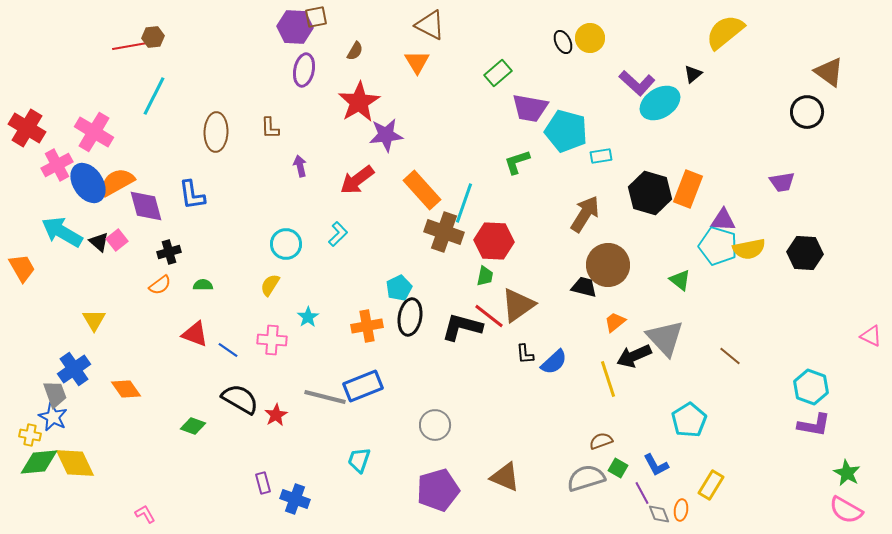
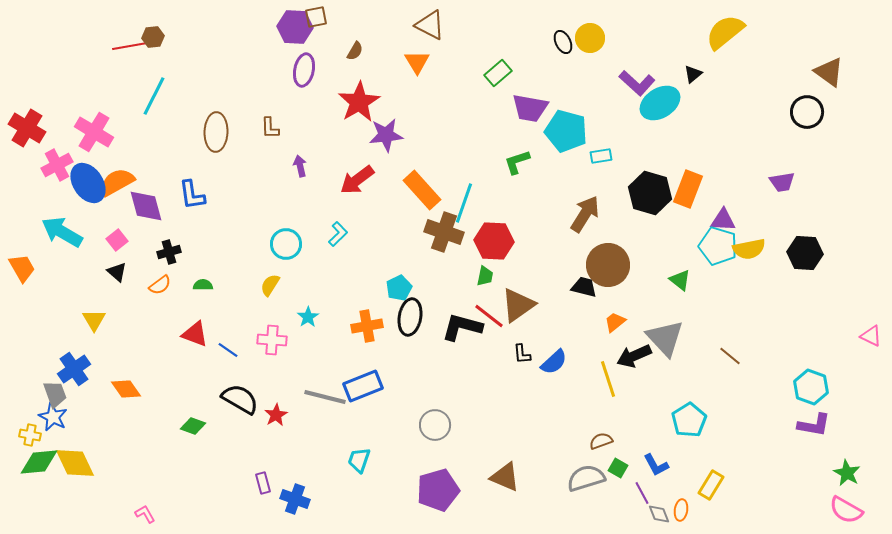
black triangle at (99, 242): moved 18 px right, 30 px down
black L-shape at (525, 354): moved 3 px left
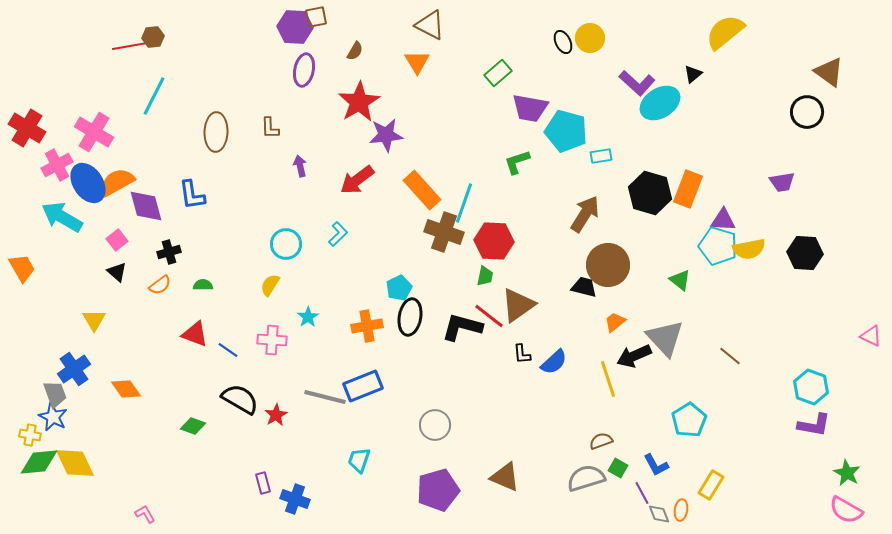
cyan arrow at (62, 232): moved 15 px up
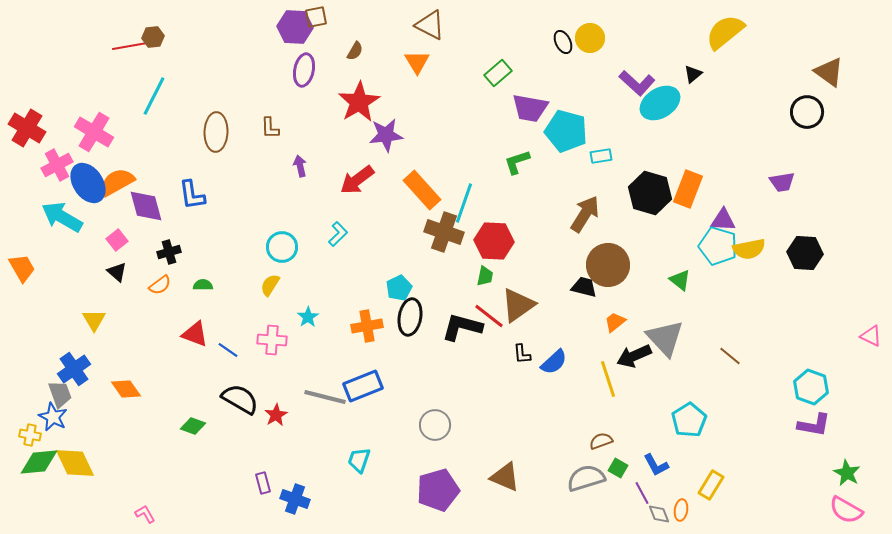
cyan circle at (286, 244): moved 4 px left, 3 px down
gray trapezoid at (55, 394): moved 5 px right
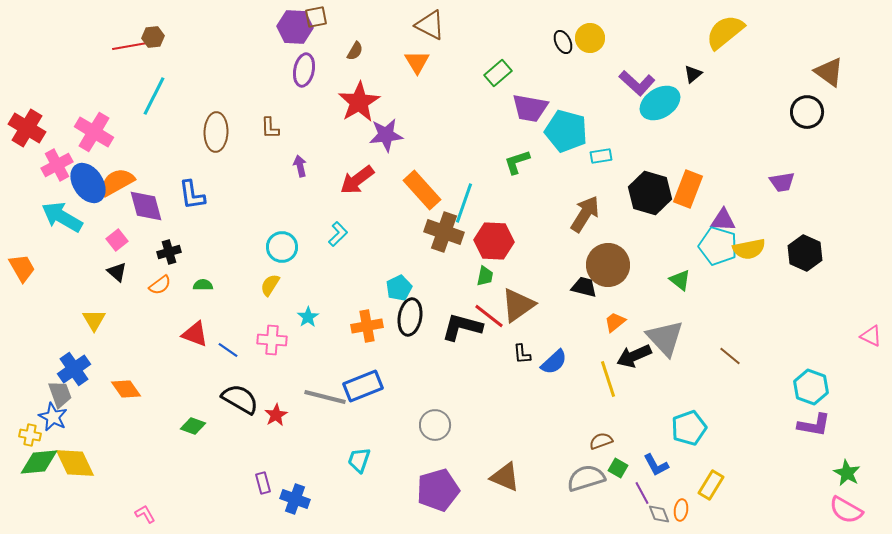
black hexagon at (805, 253): rotated 20 degrees clockwise
cyan pentagon at (689, 420): moved 8 px down; rotated 12 degrees clockwise
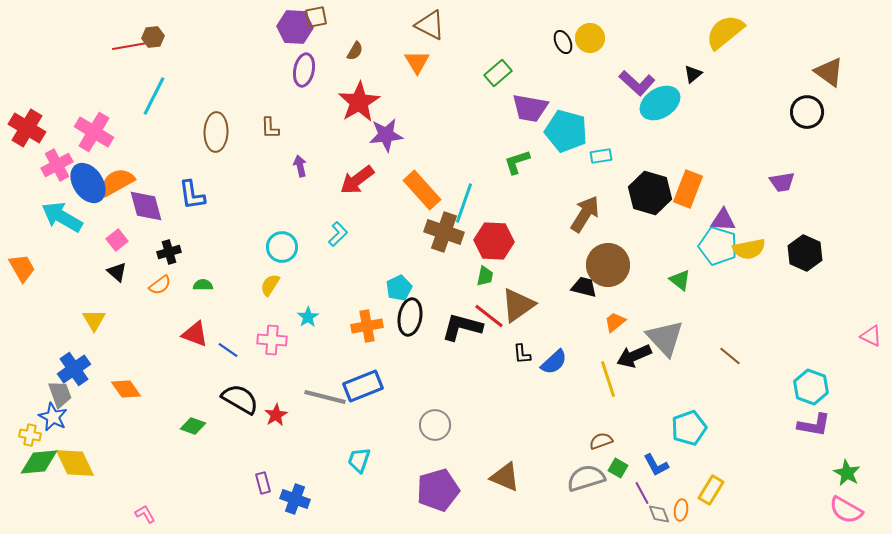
yellow rectangle at (711, 485): moved 5 px down
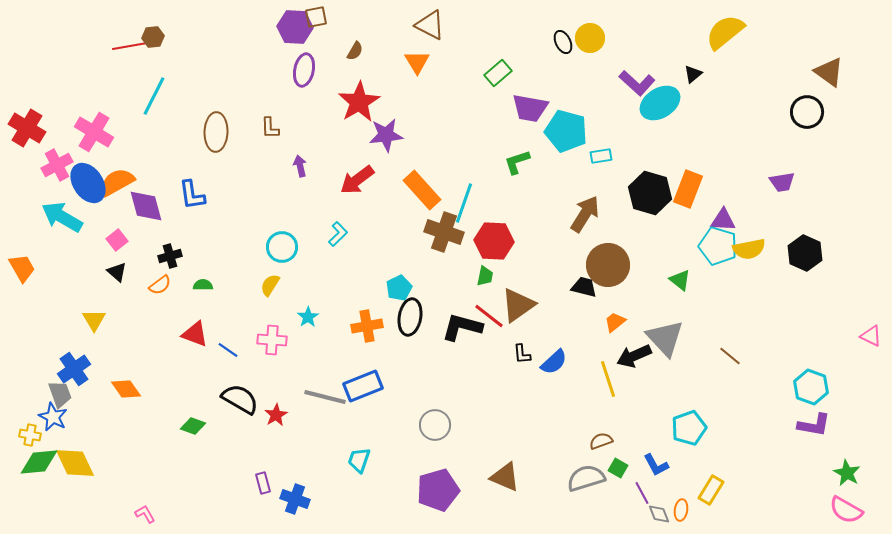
black cross at (169, 252): moved 1 px right, 4 px down
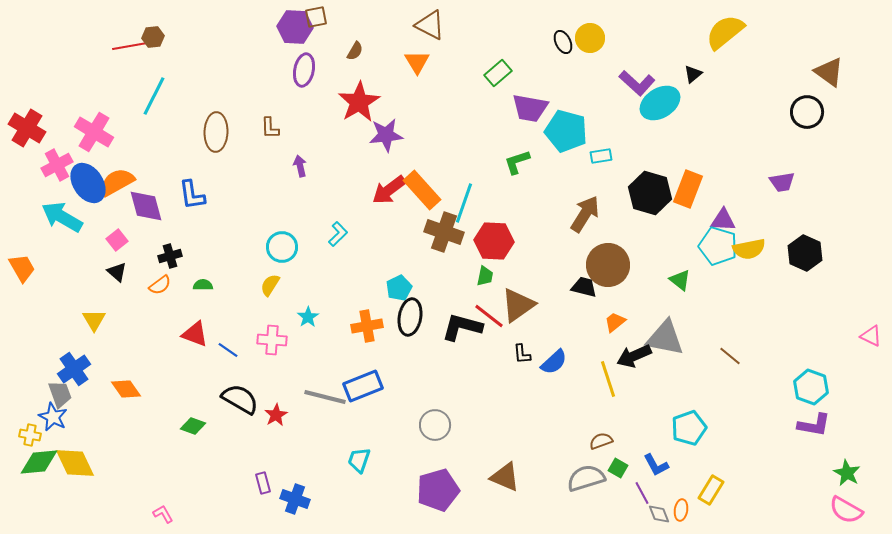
red arrow at (357, 180): moved 32 px right, 10 px down
gray triangle at (665, 338): rotated 36 degrees counterclockwise
pink L-shape at (145, 514): moved 18 px right
